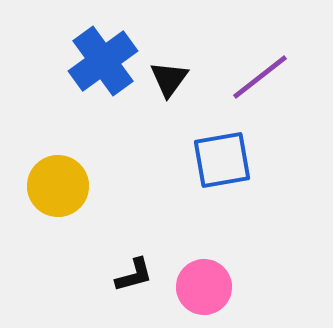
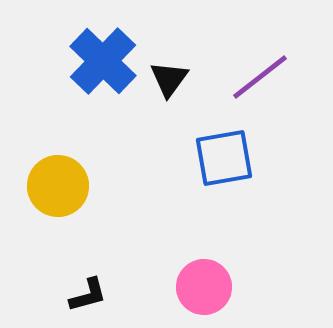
blue cross: rotated 10 degrees counterclockwise
blue square: moved 2 px right, 2 px up
black L-shape: moved 46 px left, 20 px down
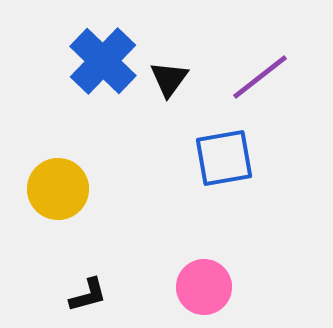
yellow circle: moved 3 px down
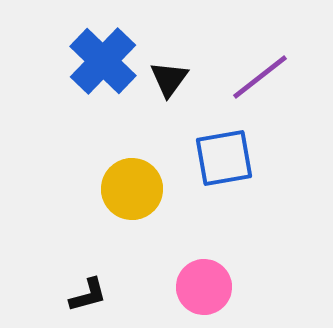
yellow circle: moved 74 px right
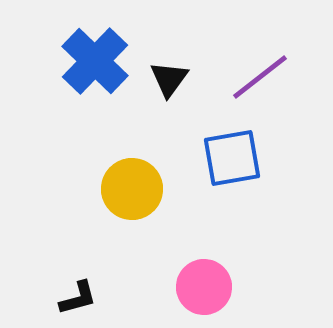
blue cross: moved 8 px left
blue square: moved 8 px right
black L-shape: moved 10 px left, 3 px down
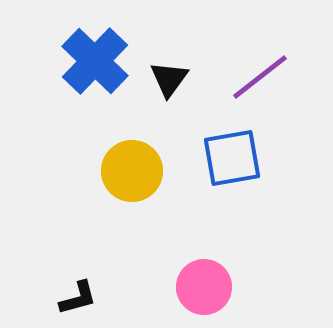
yellow circle: moved 18 px up
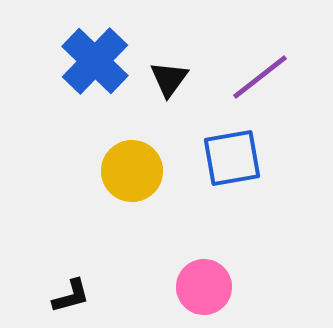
black L-shape: moved 7 px left, 2 px up
